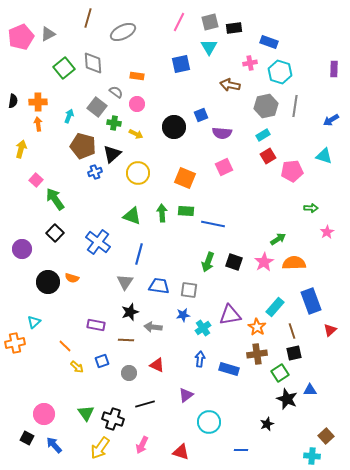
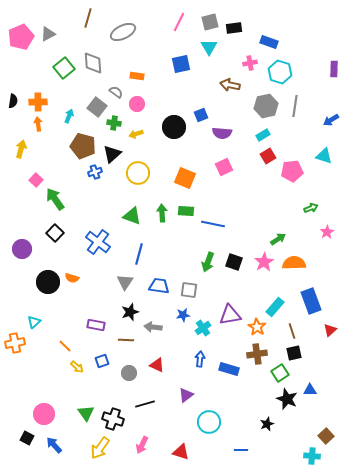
yellow arrow at (136, 134): rotated 136 degrees clockwise
green arrow at (311, 208): rotated 24 degrees counterclockwise
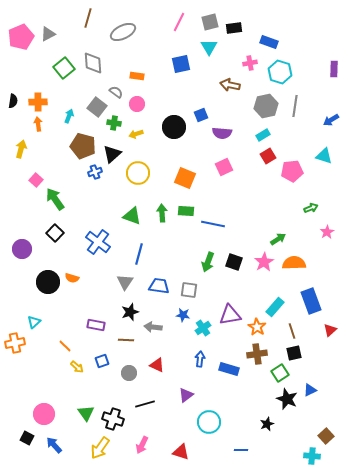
blue star at (183, 315): rotated 16 degrees clockwise
blue triangle at (310, 390): rotated 24 degrees counterclockwise
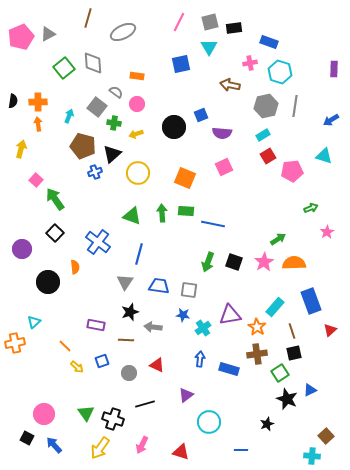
orange semicircle at (72, 278): moved 3 px right, 11 px up; rotated 112 degrees counterclockwise
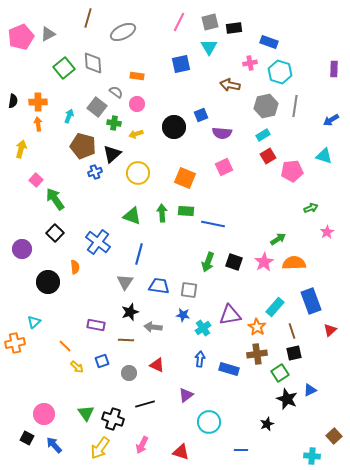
brown square at (326, 436): moved 8 px right
